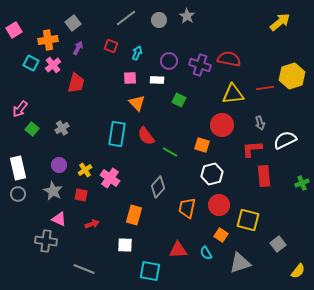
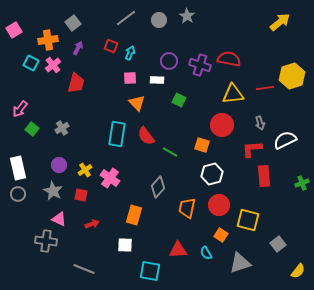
cyan arrow at (137, 53): moved 7 px left
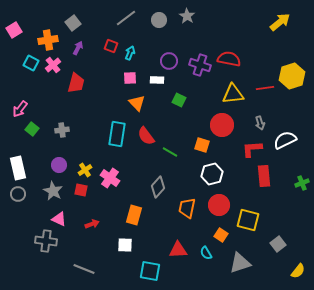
gray cross at (62, 128): moved 2 px down; rotated 24 degrees clockwise
red square at (81, 195): moved 5 px up
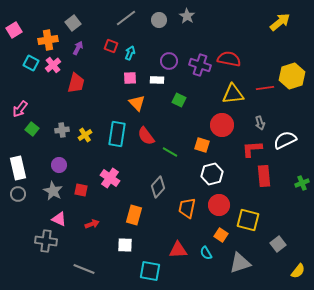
yellow cross at (85, 170): moved 35 px up
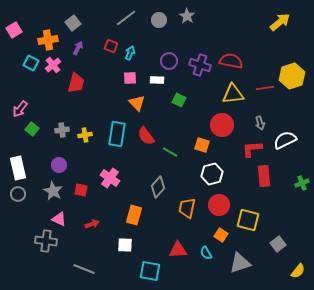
red semicircle at (229, 59): moved 2 px right, 2 px down
yellow cross at (85, 135): rotated 24 degrees clockwise
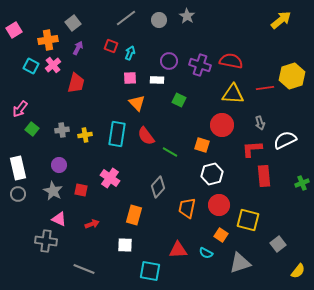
yellow arrow at (280, 22): moved 1 px right, 2 px up
cyan square at (31, 63): moved 3 px down
yellow triangle at (233, 94): rotated 10 degrees clockwise
cyan semicircle at (206, 253): rotated 32 degrees counterclockwise
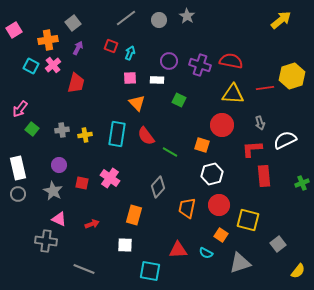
red square at (81, 190): moved 1 px right, 7 px up
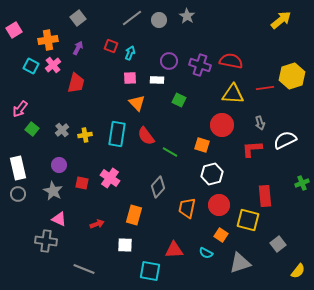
gray line at (126, 18): moved 6 px right
gray square at (73, 23): moved 5 px right, 5 px up
gray cross at (62, 130): rotated 32 degrees counterclockwise
red rectangle at (264, 176): moved 1 px right, 20 px down
red arrow at (92, 224): moved 5 px right
red triangle at (178, 250): moved 4 px left
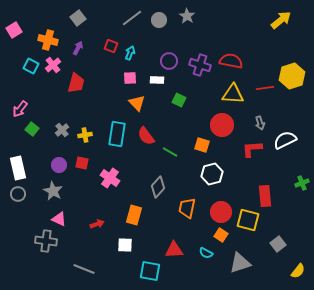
orange cross at (48, 40): rotated 24 degrees clockwise
red square at (82, 183): moved 20 px up
red circle at (219, 205): moved 2 px right, 7 px down
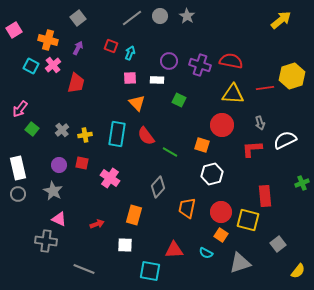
gray circle at (159, 20): moved 1 px right, 4 px up
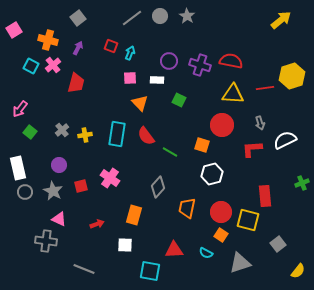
orange triangle at (137, 103): moved 3 px right
green square at (32, 129): moved 2 px left, 3 px down
red square at (82, 163): moved 1 px left, 23 px down; rotated 24 degrees counterclockwise
gray circle at (18, 194): moved 7 px right, 2 px up
